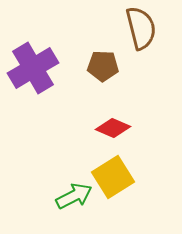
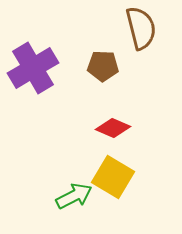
yellow square: rotated 27 degrees counterclockwise
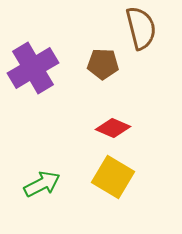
brown pentagon: moved 2 px up
green arrow: moved 32 px left, 12 px up
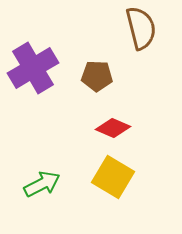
brown pentagon: moved 6 px left, 12 px down
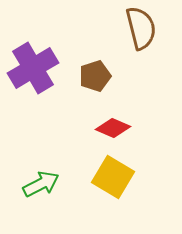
brown pentagon: moved 2 px left; rotated 20 degrees counterclockwise
green arrow: moved 1 px left
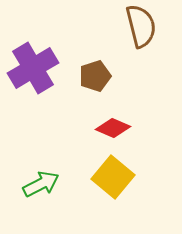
brown semicircle: moved 2 px up
yellow square: rotated 9 degrees clockwise
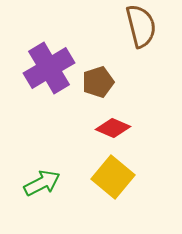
purple cross: moved 16 px right
brown pentagon: moved 3 px right, 6 px down
green arrow: moved 1 px right, 1 px up
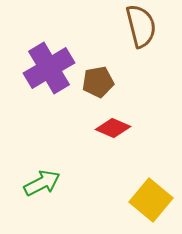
brown pentagon: rotated 8 degrees clockwise
yellow square: moved 38 px right, 23 px down
